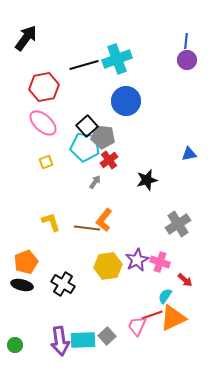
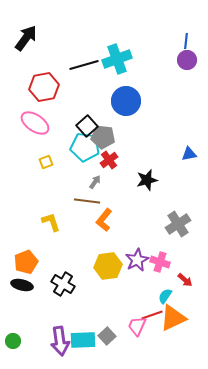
pink ellipse: moved 8 px left; rotated 8 degrees counterclockwise
brown line: moved 27 px up
green circle: moved 2 px left, 4 px up
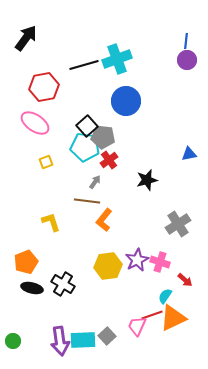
black ellipse: moved 10 px right, 3 px down
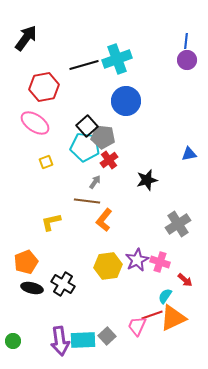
yellow L-shape: rotated 85 degrees counterclockwise
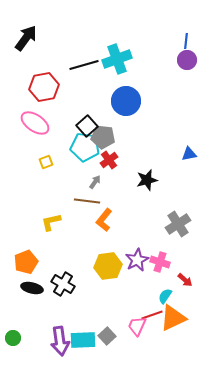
green circle: moved 3 px up
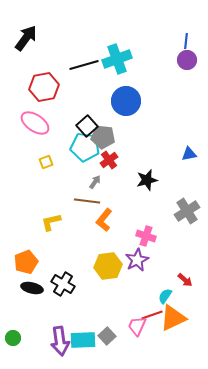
gray cross: moved 9 px right, 13 px up
pink cross: moved 14 px left, 26 px up
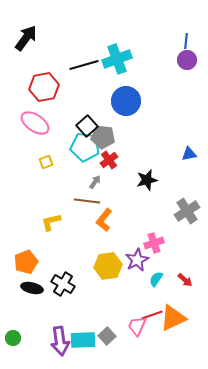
pink cross: moved 8 px right, 7 px down; rotated 36 degrees counterclockwise
cyan semicircle: moved 9 px left, 17 px up
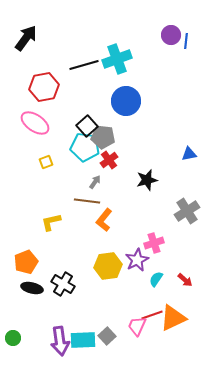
purple circle: moved 16 px left, 25 px up
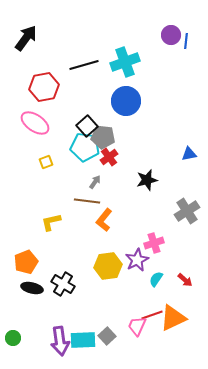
cyan cross: moved 8 px right, 3 px down
red cross: moved 3 px up
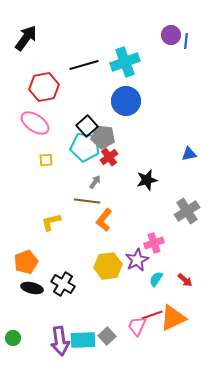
yellow square: moved 2 px up; rotated 16 degrees clockwise
